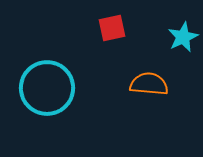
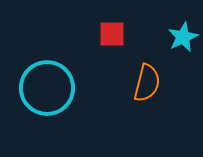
red square: moved 6 px down; rotated 12 degrees clockwise
orange semicircle: moved 2 px left, 1 px up; rotated 99 degrees clockwise
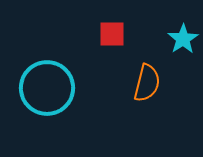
cyan star: moved 2 px down; rotated 8 degrees counterclockwise
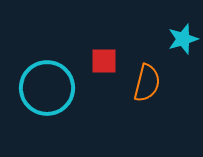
red square: moved 8 px left, 27 px down
cyan star: rotated 16 degrees clockwise
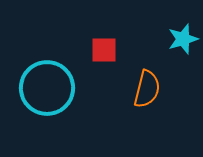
red square: moved 11 px up
orange semicircle: moved 6 px down
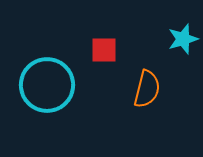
cyan circle: moved 3 px up
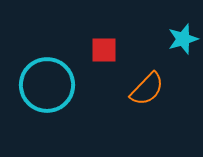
orange semicircle: rotated 30 degrees clockwise
